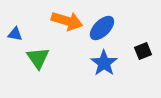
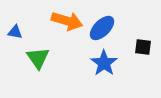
blue triangle: moved 2 px up
black square: moved 4 px up; rotated 30 degrees clockwise
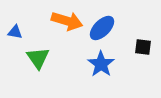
blue star: moved 3 px left, 1 px down
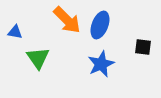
orange arrow: moved 1 px up; rotated 28 degrees clockwise
blue ellipse: moved 2 px left, 3 px up; rotated 24 degrees counterclockwise
blue star: rotated 12 degrees clockwise
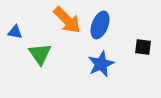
green triangle: moved 2 px right, 4 px up
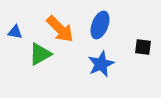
orange arrow: moved 7 px left, 9 px down
green triangle: rotated 35 degrees clockwise
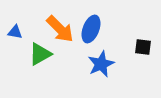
blue ellipse: moved 9 px left, 4 px down
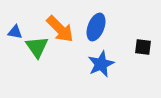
blue ellipse: moved 5 px right, 2 px up
green triangle: moved 3 px left, 7 px up; rotated 35 degrees counterclockwise
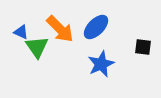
blue ellipse: rotated 24 degrees clockwise
blue triangle: moved 6 px right; rotated 14 degrees clockwise
